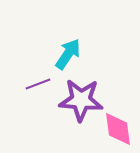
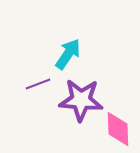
pink diamond: rotated 6 degrees clockwise
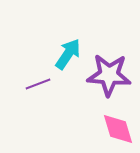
purple star: moved 28 px right, 25 px up
pink diamond: rotated 15 degrees counterclockwise
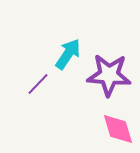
purple line: rotated 25 degrees counterclockwise
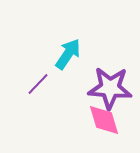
purple star: moved 1 px right, 13 px down
pink diamond: moved 14 px left, 9 px up
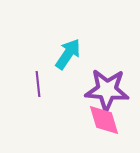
purple line: rotated 50 degrees counterclockwise
purple star: moved 3 px left, 2 px down
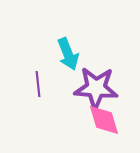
cyan arrow: rotated 124 degrees clockwise
purple star: moved 11 px left, 2 px up
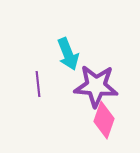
purple star: moved 2 px up
pink diamond: rotated 36 degrees clockwise
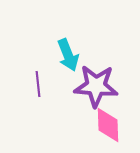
cyan arrow: moved 1 px down
pink diamond: moved 4 px right, 5 px down; rotated 21 degrees counterclockwise
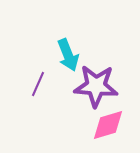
purple line: rotated 30 degrees clockwise
pink diamond: rotated 75 degrees clockwise
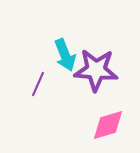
cyan arrow: moved 3 px left
purple star: moved 16 px up
